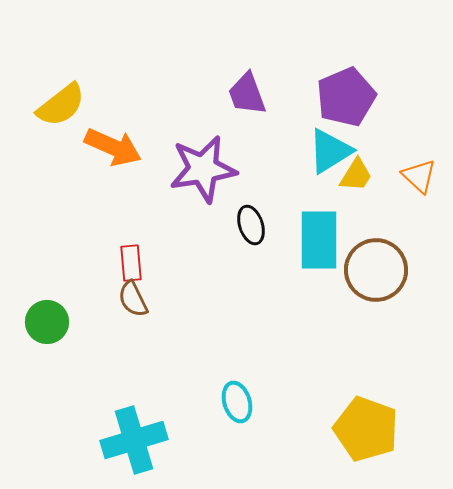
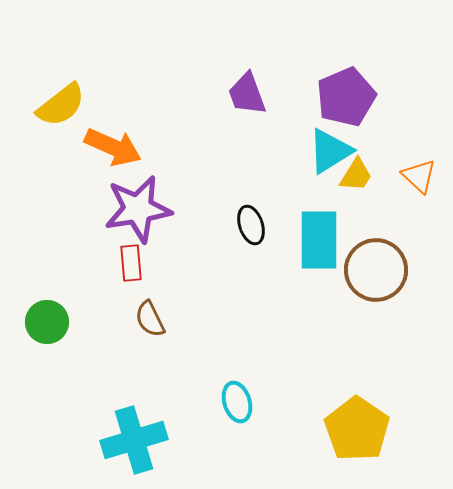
purple star: moved 65 px left, 40 px down
brown semicircle: moved 17 px right, 20 px down
yellow pentagon: moved 9 px left; rotated 14 degrees clockwise
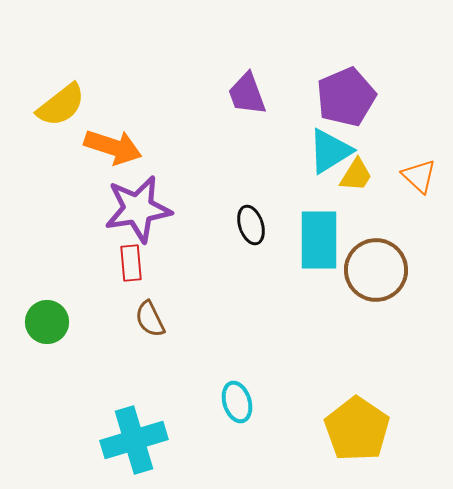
orange arrow: rotated 6 degrees counterclockwise
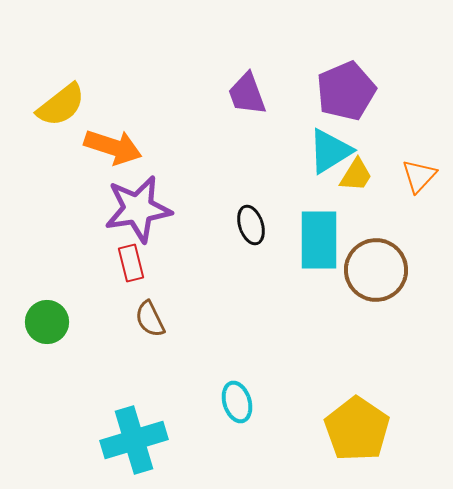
purple pentagon: moved 6 px up
orange triangle: rotated 30 degrees clockwise
red rectangle: rotated 9 degrees counterclockwise
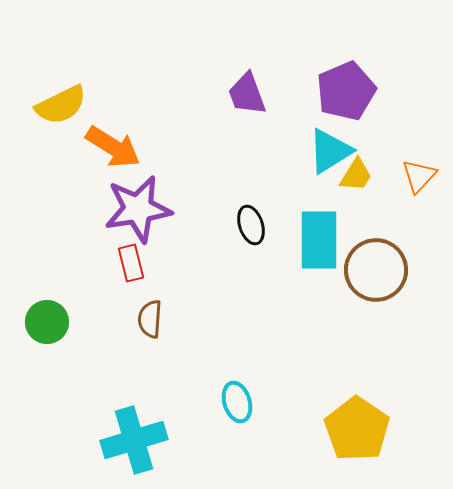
yellow semicircle: rotated 12 degrees clockwise
orange arrow: rotated 14 degrees clockwise
brown semicircle: rotated 30 degrees clockwise
